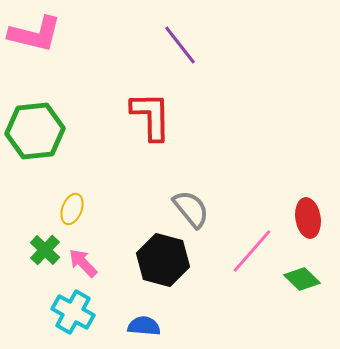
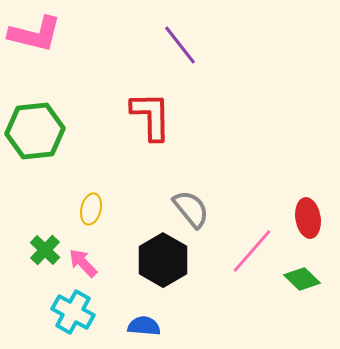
yellow ellipse: moved 19 px right; rotated 8 degrees counterclockwise
black hexagon: rotated 15 degrees clockwise
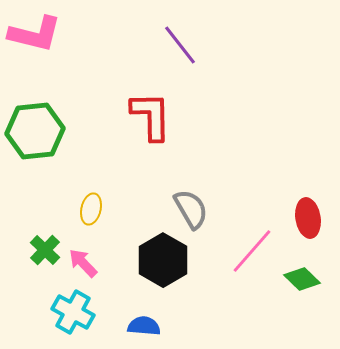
gray semicircle: rotated 9 degrees clockwise
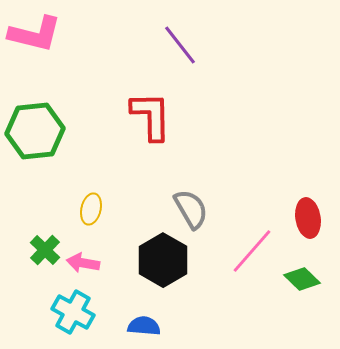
pink arrow: rotated 36 degrees counterclockwise
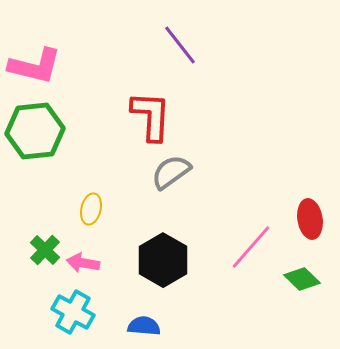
pink L-shape: moved 32 px down
red L-shape: rotated 4 degrees clockwise
gray semicircle: moved 20 px left, 37 px up; rotated 96 degrees counterclockwise
red ellipse: moved 2 px right, 1 px down
pink line: moved 1 px left, 4 px up
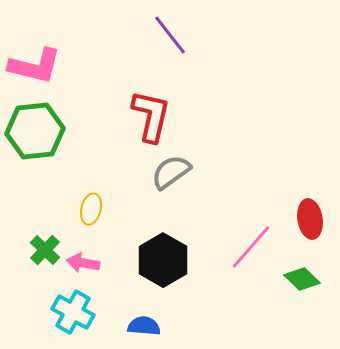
purple line: moved 10 px left, 10 px up
red L-shape: rotated 10 degrees clockwise
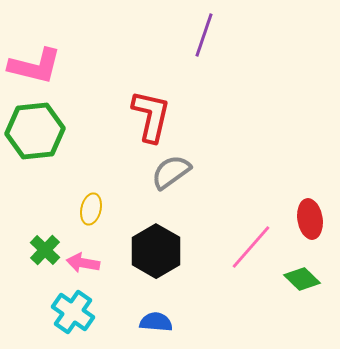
purple line: moved 34 px right; rotated 57 degrees clockwise
black hexagon: moved 7 px left, 9 px up
cyan cross: rotated 6 degrees clockwise
blue semicircle: moved 12 px right, 4 px up
